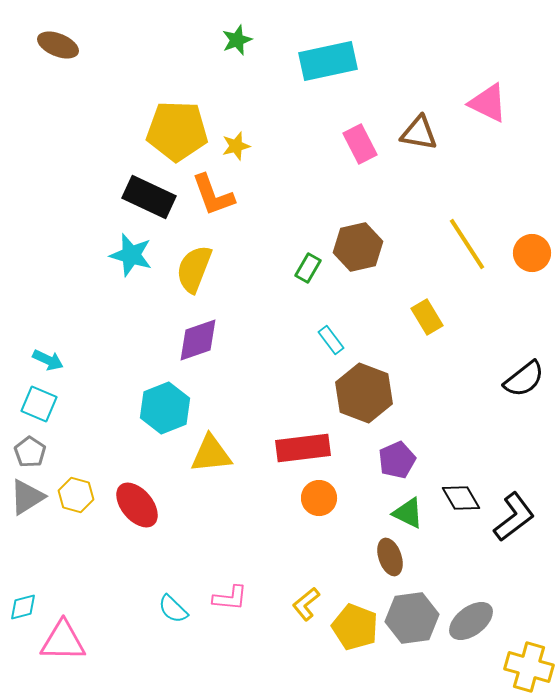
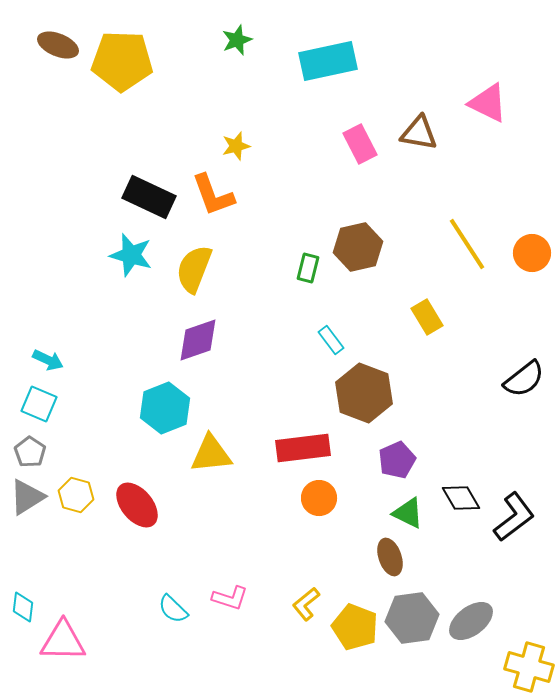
yellow pentagon at (177, 131): moved 55 px left, 70 px up
green rectangle at (308, 268): rotated 16 degrees counterclockwise
pink L-shape at (230, 598): rotated 12 degrees clockwise
cyan diamond at (23, 607): rotated 68 degrees counterclockwise
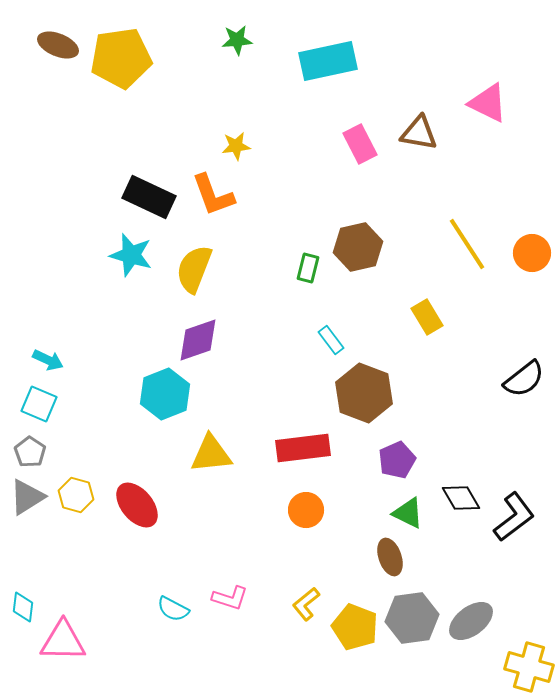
green star at (237, 40): rotated 16 degrees clockwise
yellow pentagon at (122, 61): moved 1 px left, 3 px up; rotated 10 degrees counterclockwise
yellow star at (236, 146): rotated 8 degrees clockwise
cyan hexagon at (165, 408): moved 14 px up
orange circle at (319, 498): moved 13 px left, 12 px down
cyan semicircle at (173, 609): rotated 16 degrees counterclockwise
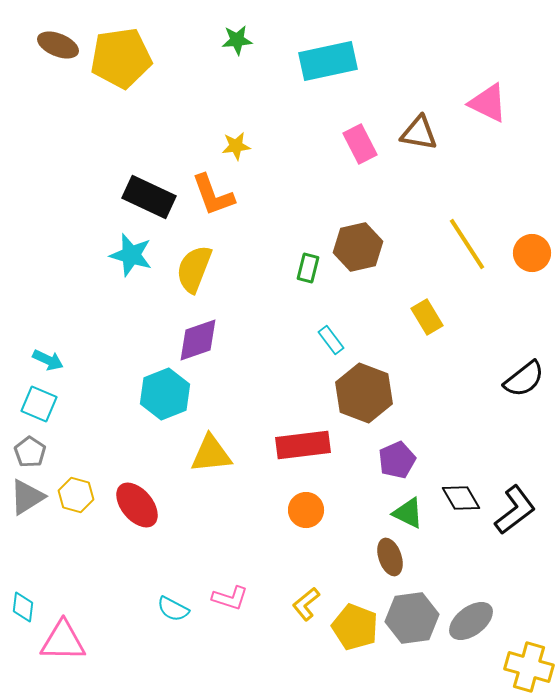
red rectangle at (303, 448): moved 3 px up
black L-shape at (514, 517): moved 1 px right, 7 px up
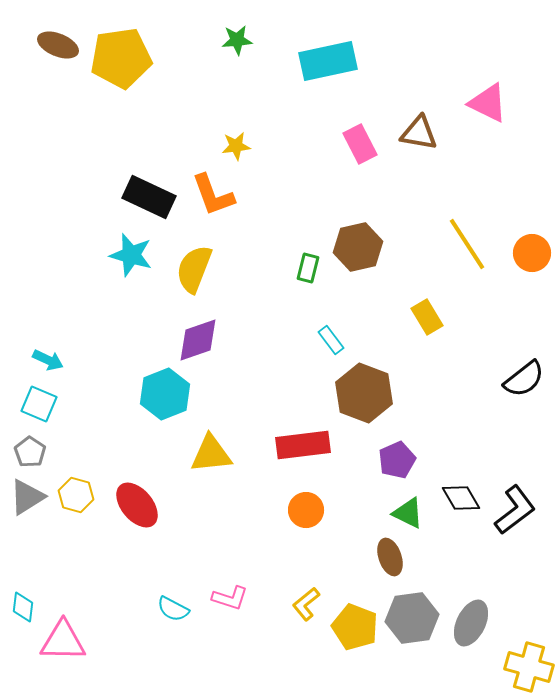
gray ellipse at (471, 621): moved 2 px down; rotated 27 degrees counterclockwise
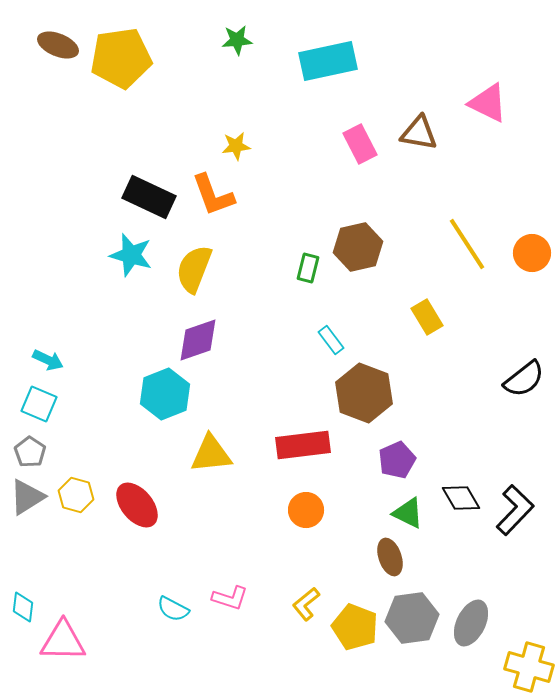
black L-shape at (515, 510): rotated 9 degrees counterclockwise
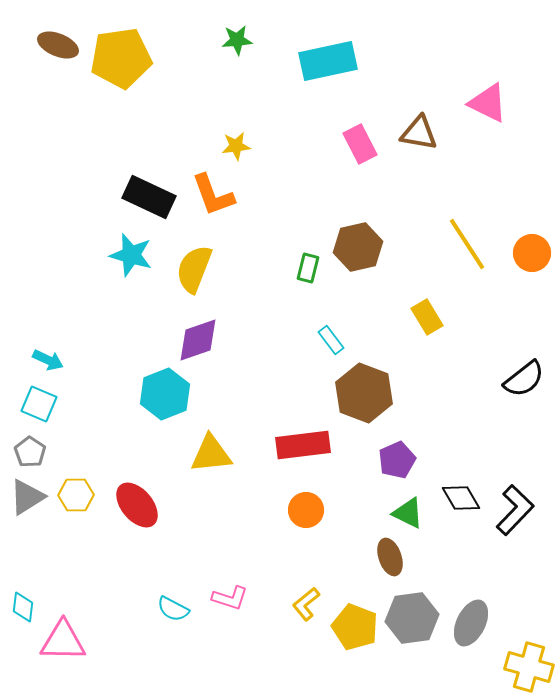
yellow hexagon at (76, 495): rotated 16 degrees counterclockwise
